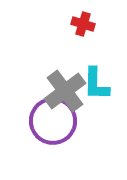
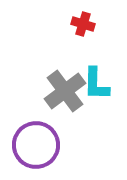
purple circle: moved 17 px left, 24 px down
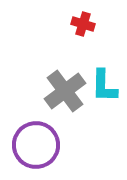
cyan L-shape: moved 8 px right, 2 px down
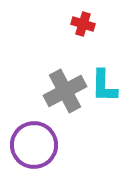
gray cross: rotated 9 degrees clockwise
purple circle: moved 2 px left
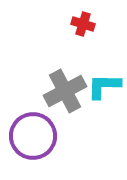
cyan L-shape: rotated 90 degrees clockwise
purple circle: moved 1 px left, 9 px up
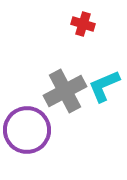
cyan L-shape: rotated 24 degrees counterclockwise
purple circle: moved 6 px left, 6 px up
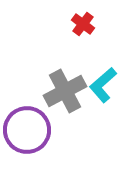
red cross: rotated 20 degrees clockwise
cyan L-shape: moved 1 px left, 1 px up; rotated 18 degrees counterclockwise
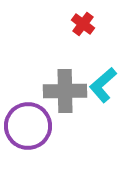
gray cross: rotated 27 degrees clockwise
purple circle: moved 1 px right, 4 px up
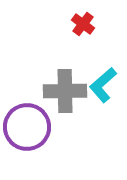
purple circle: moved 1 px left, 1 px down
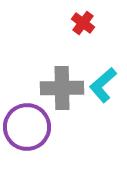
red cross: moved 1 px up
gray cross: moved 3 px left, 3 px up
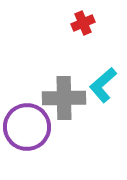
red cross: rotated 30 degrees clockwise
gray cross: moved 2 px right, 10 px down
